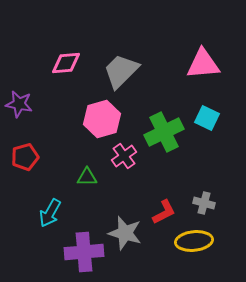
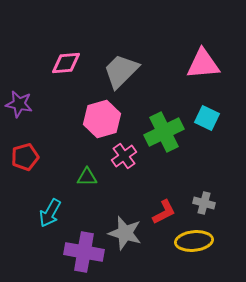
purple cross: rotated 15 degrees clockwise
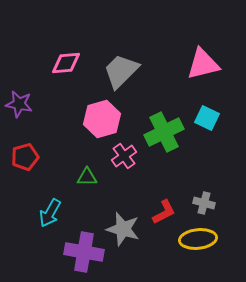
pink triangle: rotated 9 degrees counterclockwise
gray star: moved 2 px left, 4 px up
yellow ellipse: moved 4 px right, 2 px up
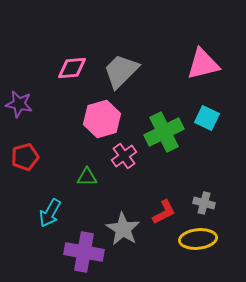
pink diamond: moved 6 px right, 5 px down
gray star: rotated 16 degrees clockwise
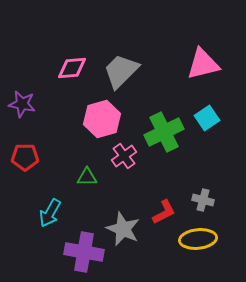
purple star: moved 3 px right
cyan square: rotated 30 degrees clockwise
red pentagon: rotated 16 degrees clockwise
gray cross: moved 1 px left, 3 px up
gray star: rotated 8 degrees counterclockwise
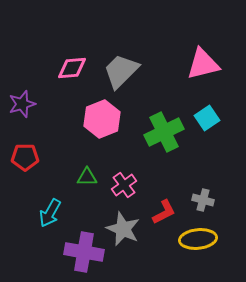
purple star: rotated 28 degrees counterclockwise
pink hexagon: rotated 6 degrees counterclockwise
pink cross: moved 29 px down
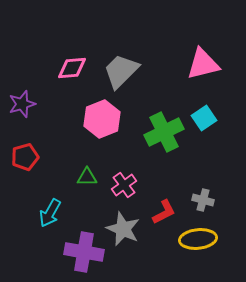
cyan square: moved 3 px left
red pentagon: rotated 16 degrees counterclockwise
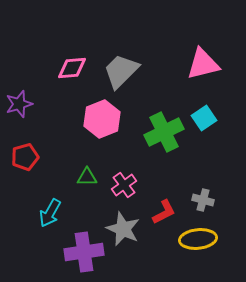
purple star: moved 3 px left
purple cross: rotated 18 degrees counterclockwise
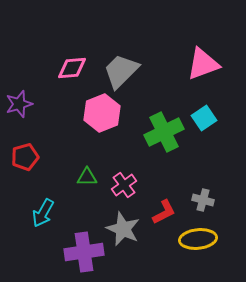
pink triangle: rotated 6 degrees counterclockwise
pink hexagon: moved 6 px up
cyan arrow: moved 7 px left
